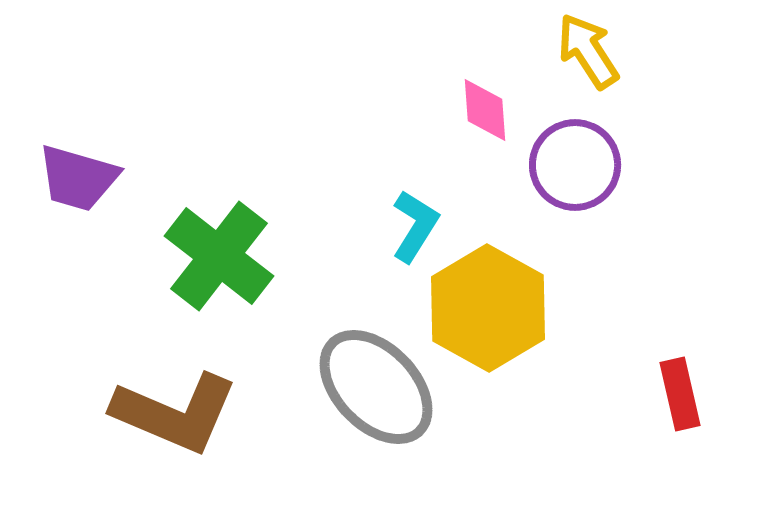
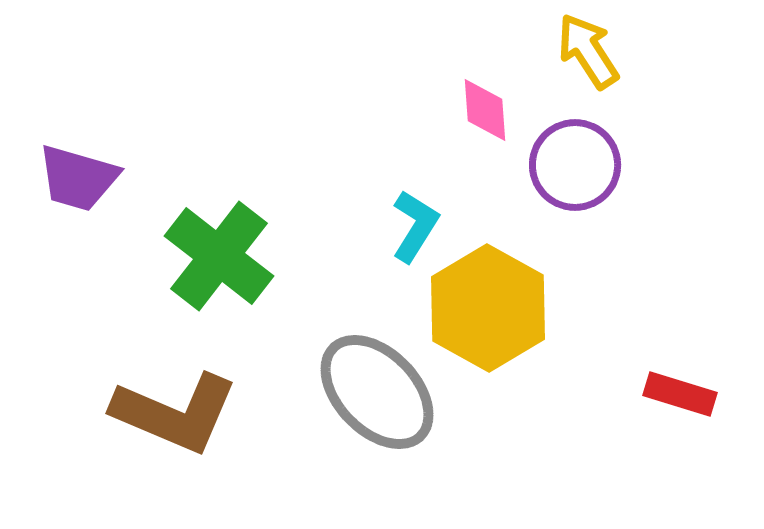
gray ellipse: moved 1 px right, 5 px down
red rectangle: rotated 60 degrees counterclockwise
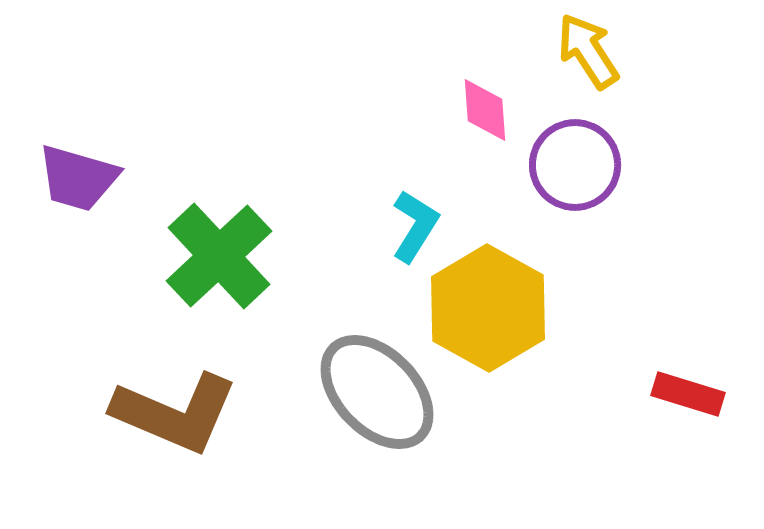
green cross: rotated 9 degrees clockwise
red rectangle: moved 8 px right
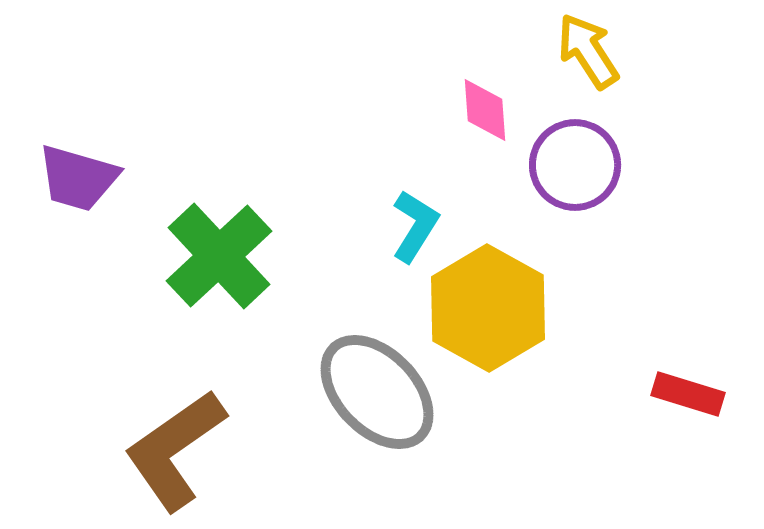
brown L-shape: moved 37 px down; rotated 122 degrees clockwise
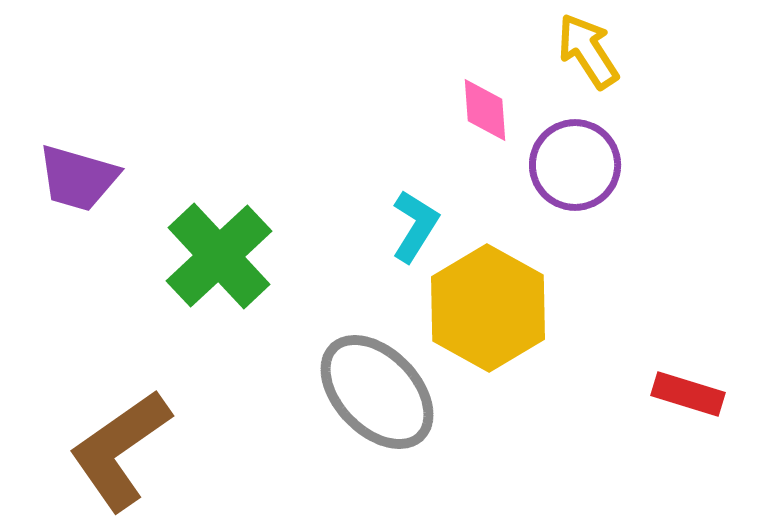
brown L-shape: moved 55 px left
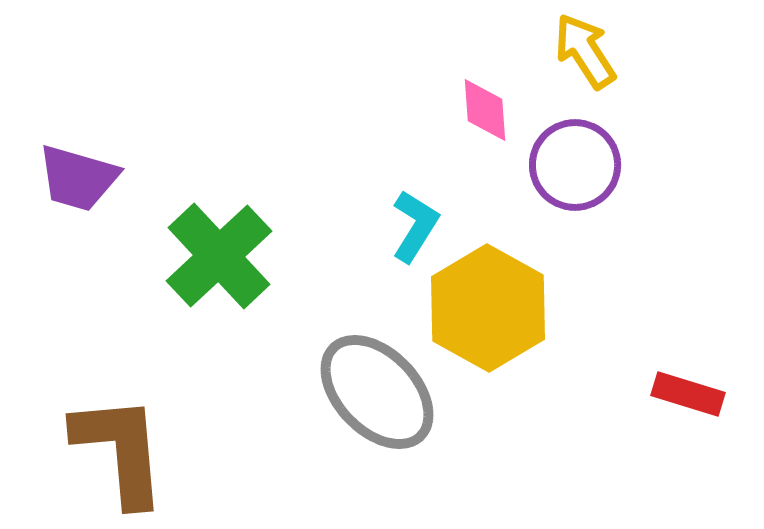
yellow arrow: moved 3 px left
brown L-shape: rotated 120 degrees clockwise
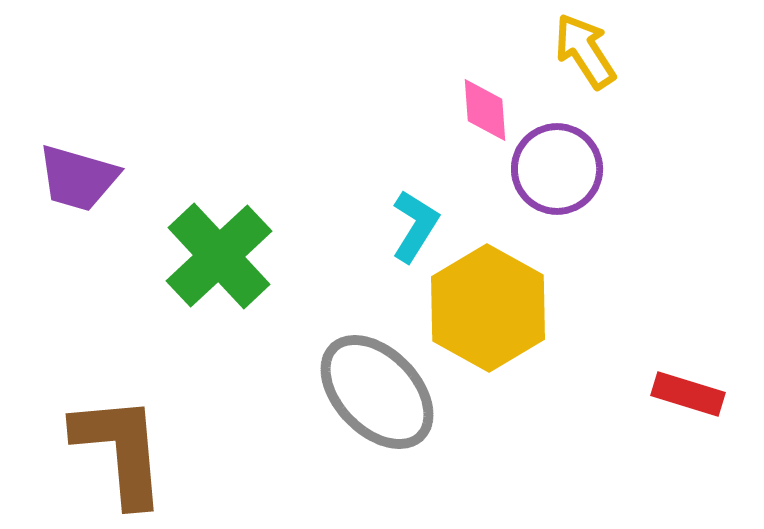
purple circle: moved 18 px left, 4 px down
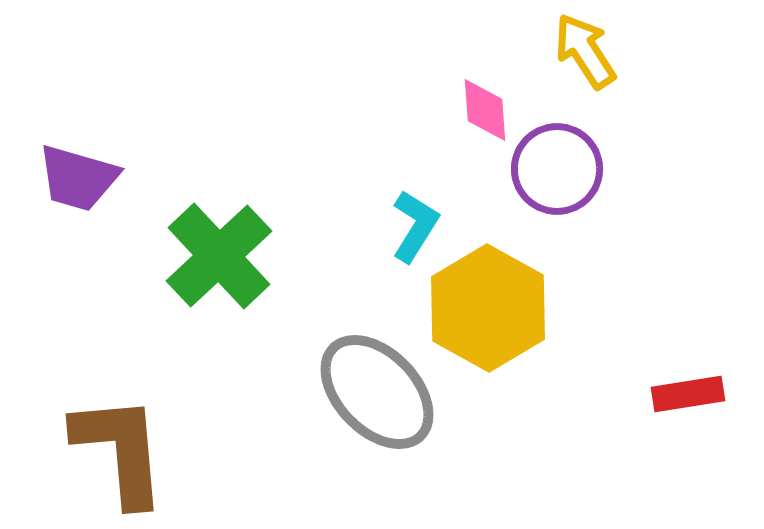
red rectangle: rotated 26 degrees counterclockwise
